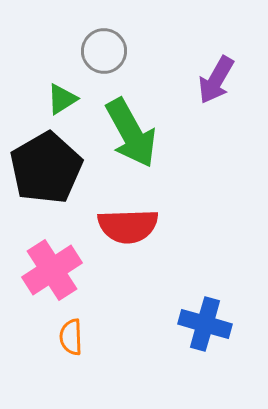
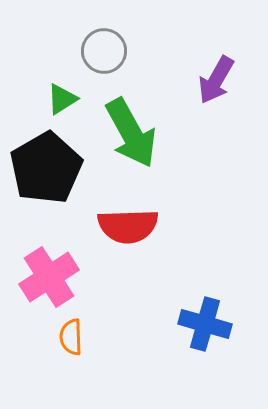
pink cross: moved 3 px left, 7 px down
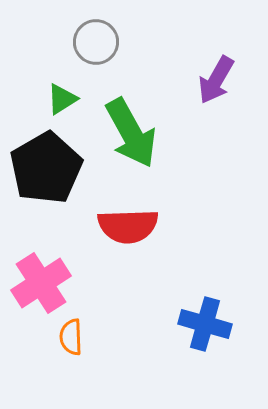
gray circle: moved 8 px left, 9 px up
pink cross: moved 8 px left, 6 px down
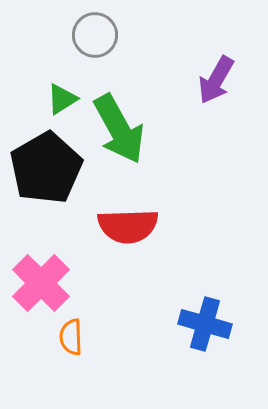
gray circle: moved 1 px left, 7 px up
green arrow: moved 12 px left, 4 px up
pink cross: rotated 12 degrees counterclockwise
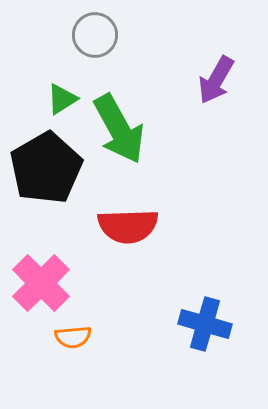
orange semicircle: moved 2 px right; rotated 93 degrees counterclockwise
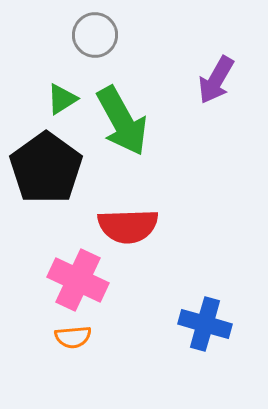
green arrow: moved 3 px right, 8 px up
black pentagon: rotated 6 degrees counterclockwise
pink cross: moved 37 px right, 3 px up; rotated 20 degrees counterclockwise
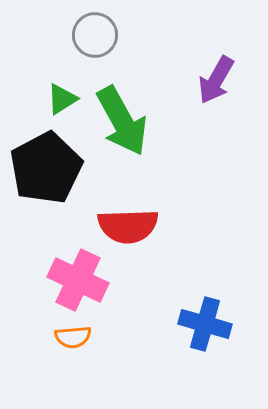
black pentagon: rotated 8 degrees clockwise
